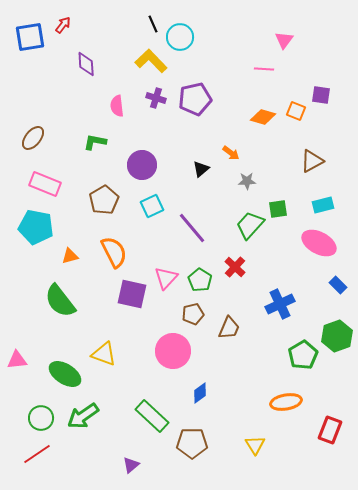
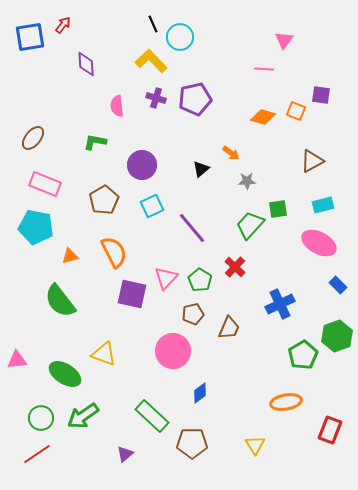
purple triangle at (131, 465): moved 6 px left, 11 px up
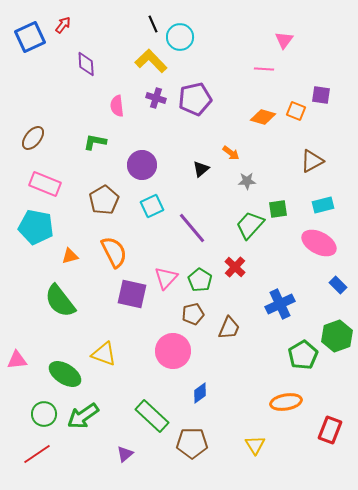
blue square at (30, 37): rotated 16 degrees counterclockwise
green circle at (41, 418): moved 3 px right, 4 px up
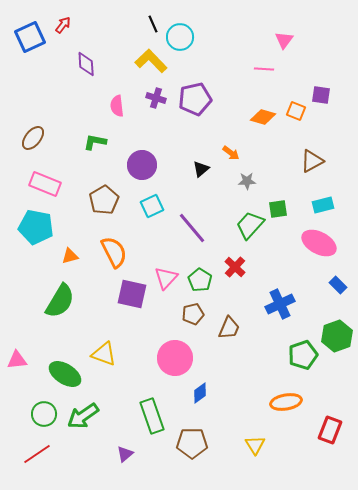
green semicircle at (60, 301): rotated 111 degrees counterclockwise
pink circle at (173, 351): moved 2 px right, 7 px down
green pentagon at (303, 355): rotated 12 degrees clockwise
green rectangle at (152, 416): rotated 28 degrees clockwise
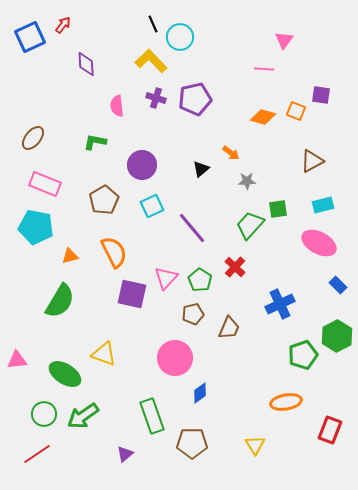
green hexagon at (337, 336): rotated 8 degrees counterclockwise
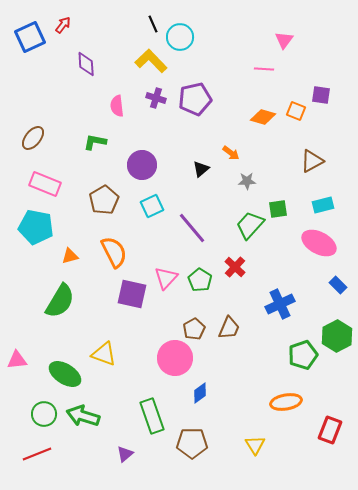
brown pentagon at (193, 314): moved 1 px right, 15 px down; rotated 15 degrees counterclockwise
green arrow at (83, 416): rotated 52 degrees clockwise
red line at (37, 454): rotated 12 degrees clockwise
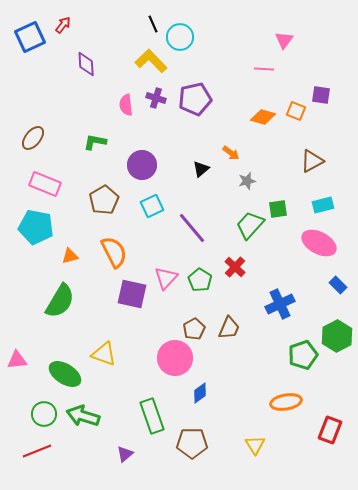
pink semicircle at (117, 106): moved 9 px right, 1 px up
gray star at (247, 181): rotated 12 degrees counterclockwise
red line at (37, 454): moved 3 px up
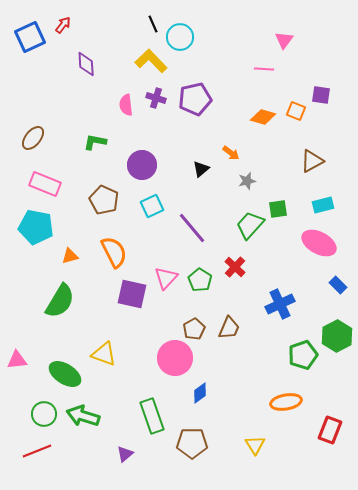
brown pentagon at (104, 200): rotated 16 degrees counterclockwise
